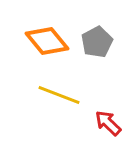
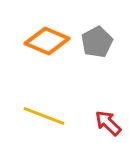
orange diamond: rotated 27 degrees counterclockwise
yellow line: moved 15 px left, 21 px down
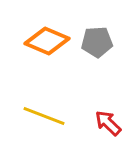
gray pentagon: rotated 24 degrees clockwise
